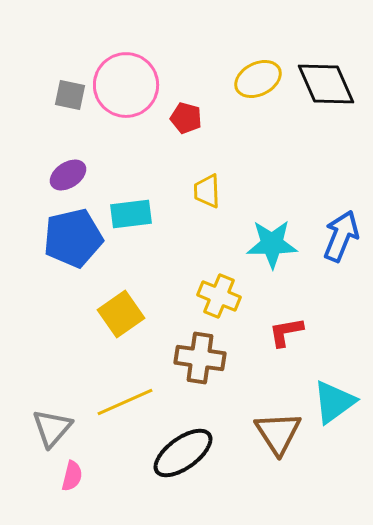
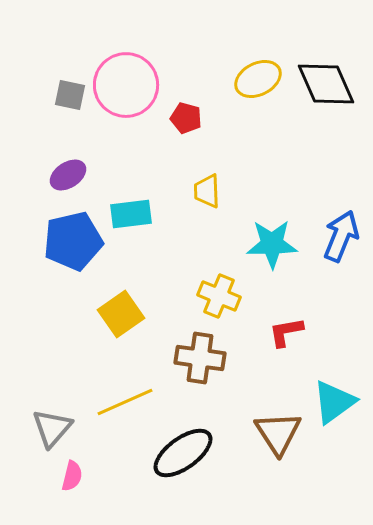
blue pentagon: moved 3 px down
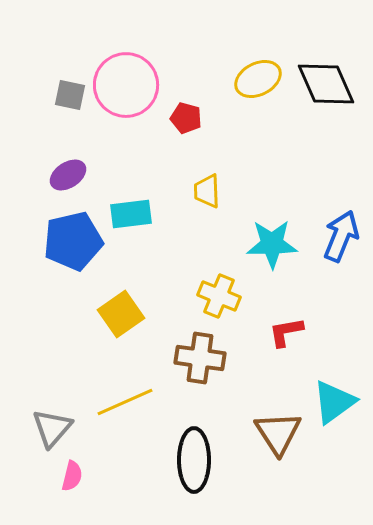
black ellipse: moved 11 px right, 7 px down; rotated 54 degrees counterclockwise
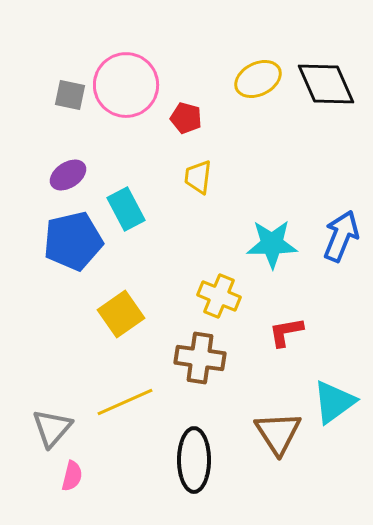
yellow trapezoid: moved 9 px left, 14 px up; rotated 9 degrees clockwise
cyan rectangle: moved 5 px left, 5 px up; rotated 69 degrees clockwise
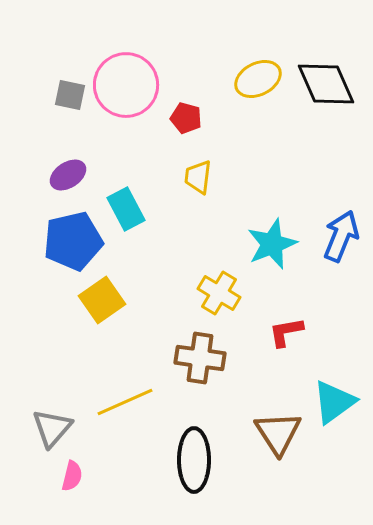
cyan star: rotated 21 degrees counterclockwise
yellow cross: moved 3 px up; rotated 9 degrees clockwise
yellow square: moved 19 px left, 14 px up
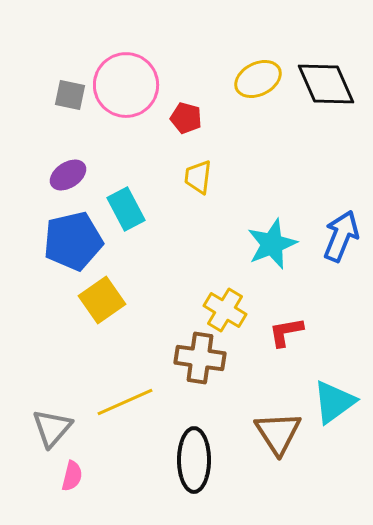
yellow cross: moved 6 px right, 17 px down
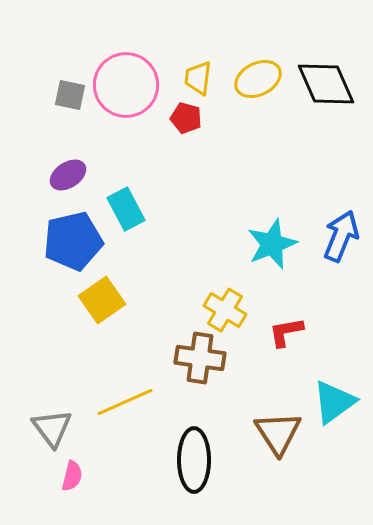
yellow trapezoid: moved 99 px up
gray triangle: rotated 18 degrees counterclockwise
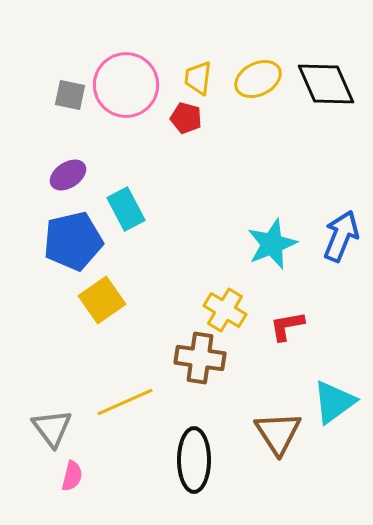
red L-shape: moved 1 px right, 6 px up
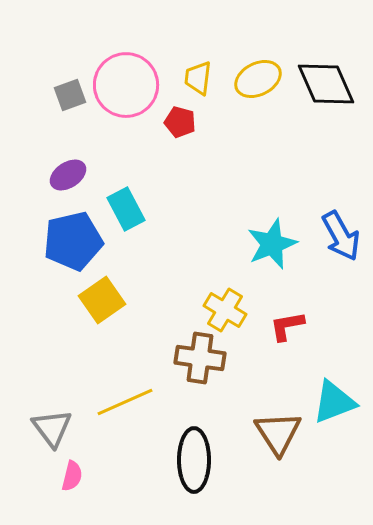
gray square: rotated 32 degrees counterclockwise
red pentagon: moved 6 px left, 4 px down
blue arrow: rotated 129 degrees clockwise
cyan triangle: rotated 15 degrees clockwise
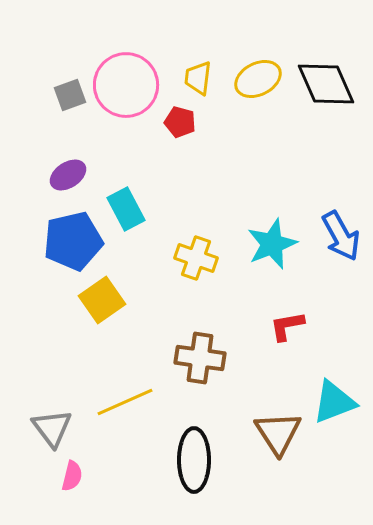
yellow cross: moved 29 px left, 52 px up; rotated 12 degrees counterclockwise
